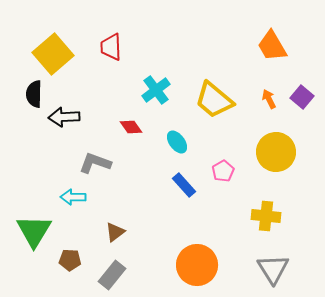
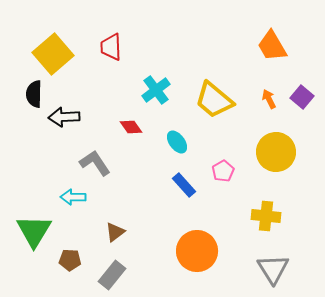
gray L-shape: rotated 36 degrees clockwise
orange circle: moved 14 px up
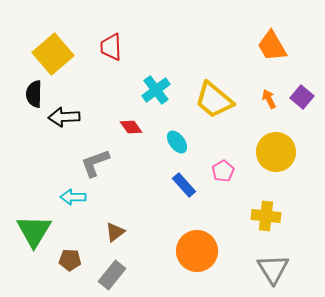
gray L-shape: rotated 76 degrees counterclockwise
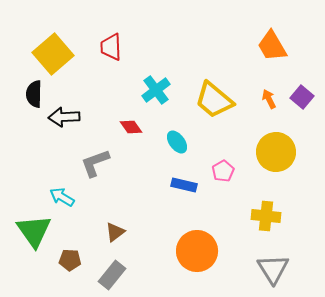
blue rectangle: rotated 35 degrees counterclockwise
cyan arrow: moved 11 px left; rotated 30 degrees clockwise
green triangle: rotated 6 degrees counterclockwise
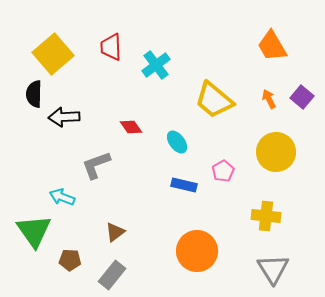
cyan cross: moved 25 px up
gray L-shape: moved 1 px right, 2 px down
cyan arrow: rotated 10 degrees counterclockwise
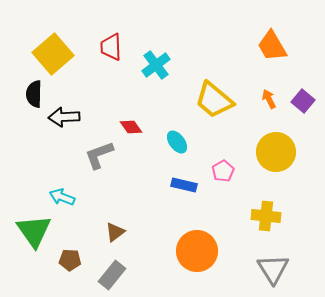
purple square: moved 1 px right, 4 px down
gray L-shape: moved 3 px right, 10 px up
